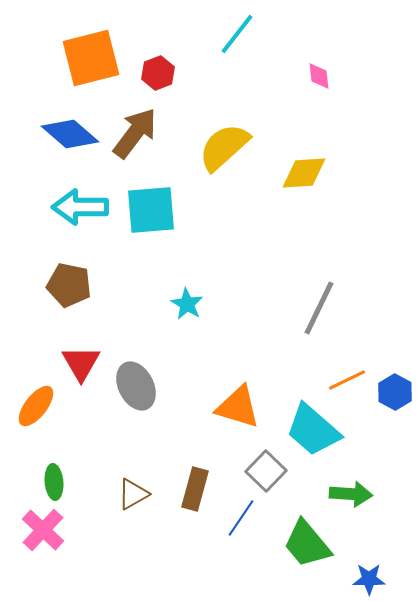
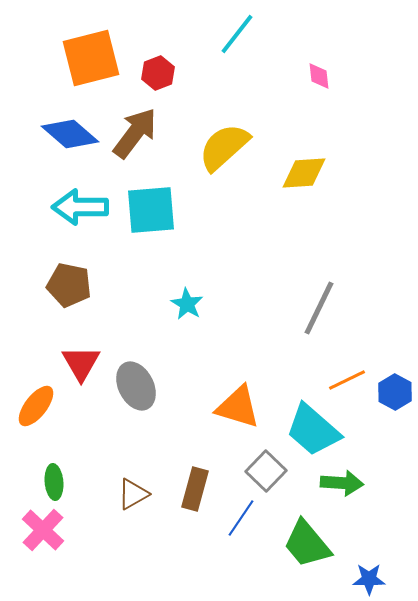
green arrow: moved 9 px left, 11 px up
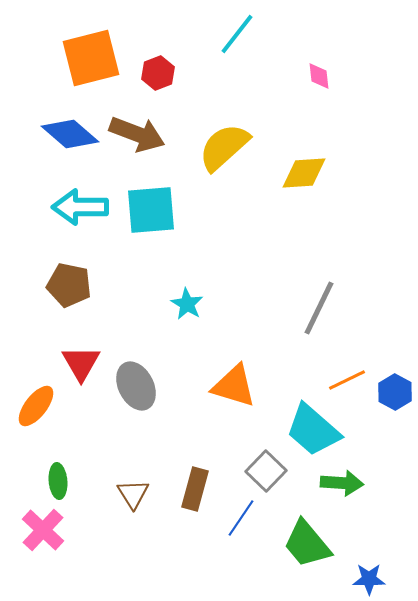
brown arrow: moved 2 px right, 1 px down; rotated 74 degrees clockwise
orange triangle: moved 4 px left, 21 px up
green ellipse: moved 4 px right, 1 px up
brown triangle: rotated 32 degrees counterclockwise
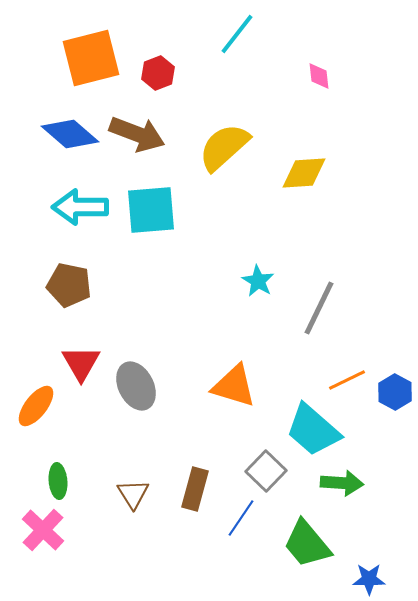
cyan star: moved 71 px right, 23 px up
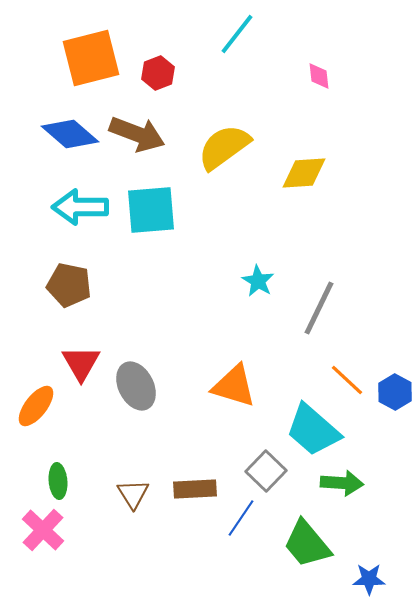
yellow semicircle: rotated 6 degrees clockwise
orange line: rotated 69 degrees clockwise
brown rectangle: rotated 72 degrees clockwise
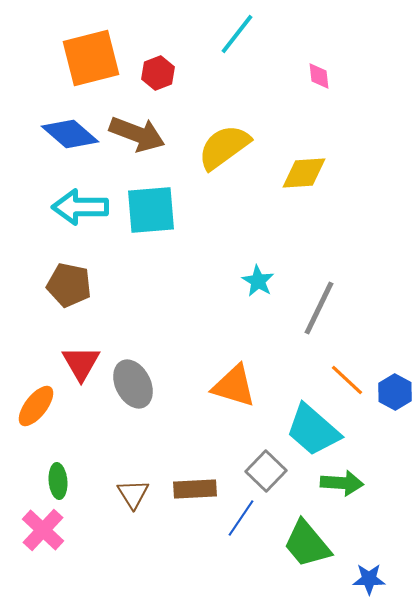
gray ellipse: moved 3 px left, 2 px up
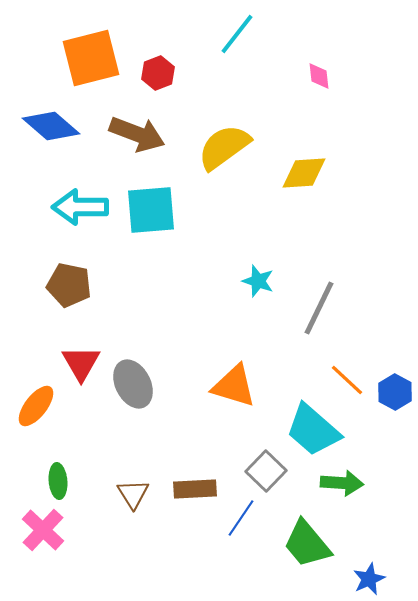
blue diamond: moved 19 px left, 8 px up
cyan star: rotated 12 degrees counterclockwise
blue star: rotated 24 degrees counterclockwise
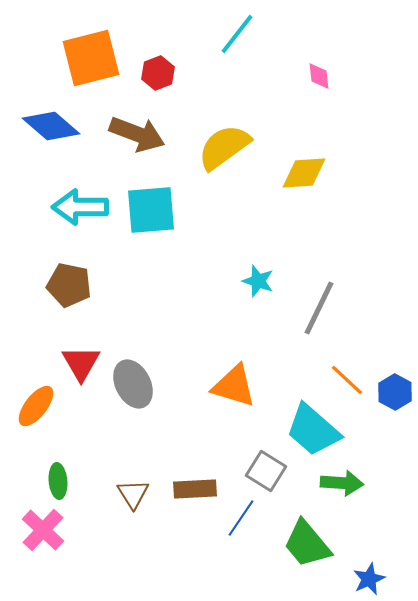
gray square: rotated 12 degrees counterclockwise
